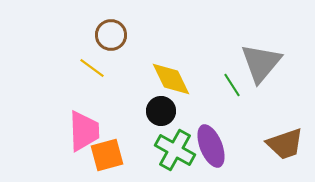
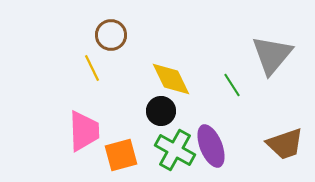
gray triangle: moved 11 px right, 8 px up
yellow line: rotated 28 degrees clockwise
orange square: moved 14 px right
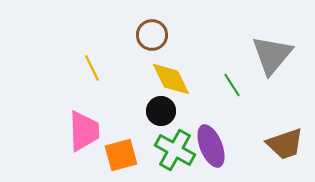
brown circle: moved 41 px right
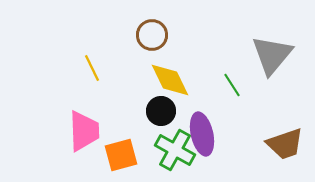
yellow diamond: moved 1 px left, 1 px down
purple ellipse: moved 9 px left, 12 px up; rotated 9 degrees clockwise
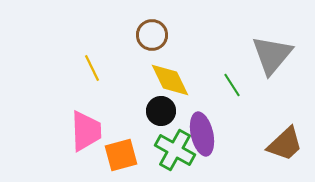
pink trapezoid: moved 2 px right
brown trapezoid: rotated 24 degrees counterclockwise
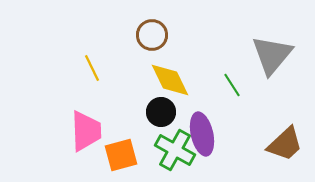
black circle: moved 1 px down
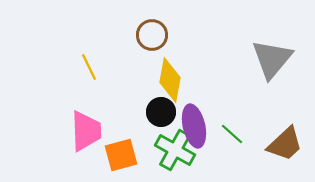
gray triangle: moved 4 px down
yellow line: moved 3 px left, 1 px up
yellow diamond: rotated 36 degrees clockwise
green line: moved 49 px down; rotated 15 degrees counterclockwise
purple ellipse: moved 8 px left, 8 px up
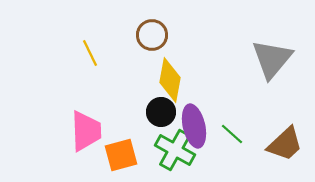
yellow line: moved 1 px right, 14 px up
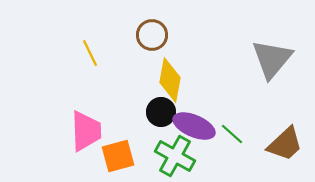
purple ellipse: rotated 54 degrees counterclockwise
green cross: moved 6 px down
orange square: moved 3 px left, 1 px down
